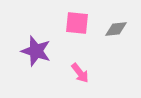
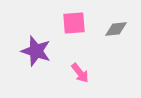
pink square: moved 3 px left; rotated 10 degrees counterclockwise
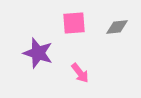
gray diamond: moved 1 px right, 2 px up
purple star: moved 2 px right, 2 px down
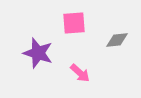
gray diamond: moved 13 px down
pink arrow: rotated 10 degrees counterclockwise
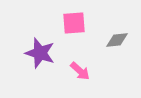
purple star: moved 2 px right
pink arrow: moved 2 px up
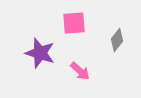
gray diamond: rotated 45 degrees counterclockwise
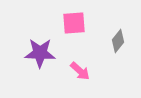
gray diamond: moved 1 px right, 1 px down
purple star: rotated 16 degrees counterclockwise
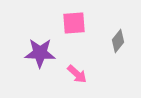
pink arrow: moved 3 px left, 3 px down
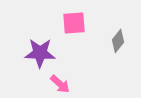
pink arrow: moved 17 px left, 10 px down
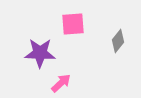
pink square: moved 1 px left, 1 px down
pink arrow: moved 1 px right, 1 px up; rotated 85 degrees counterclockwise
